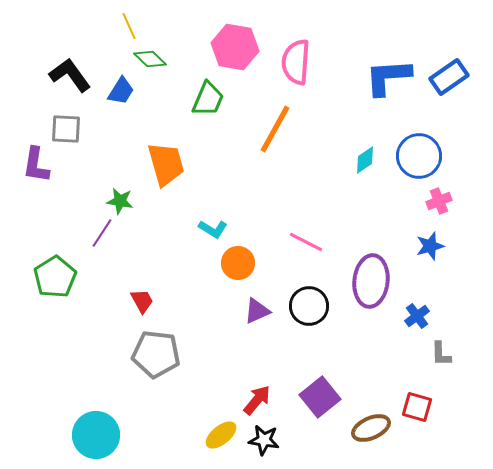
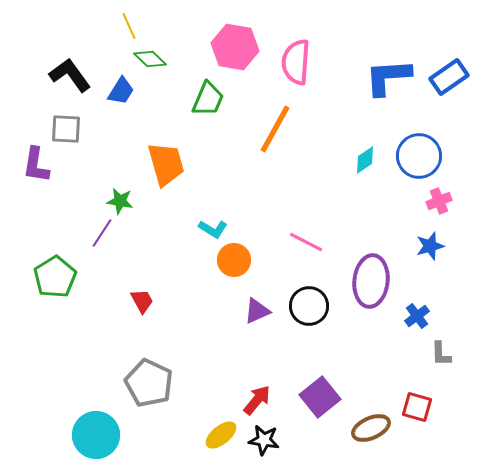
orange circle: moved 4 px left, 3 px up
gray pentagon: moved 7 px left, 29 px down; rotated 18 degrees clockwise
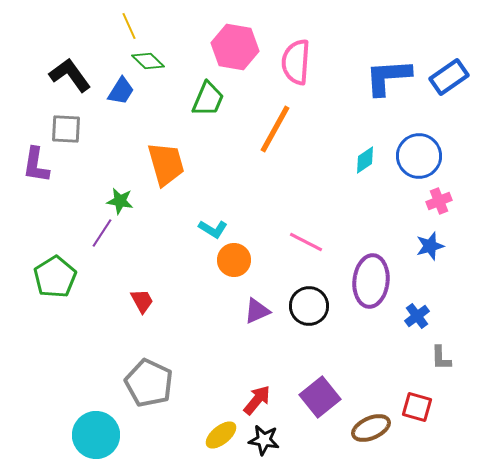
green diamond: moved 2 px left, 2 px down
gray L-shape: moved 4 px down
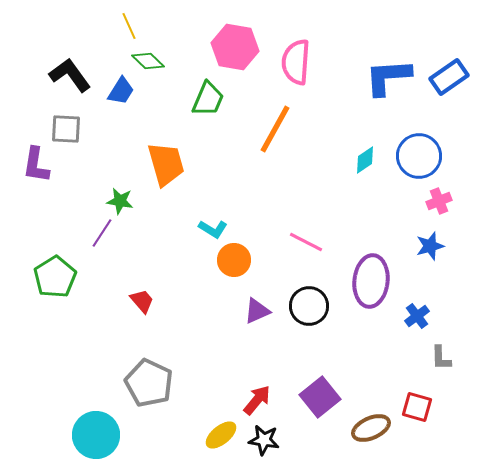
red trapezoid: rotated 12 degrees counterclockwise
